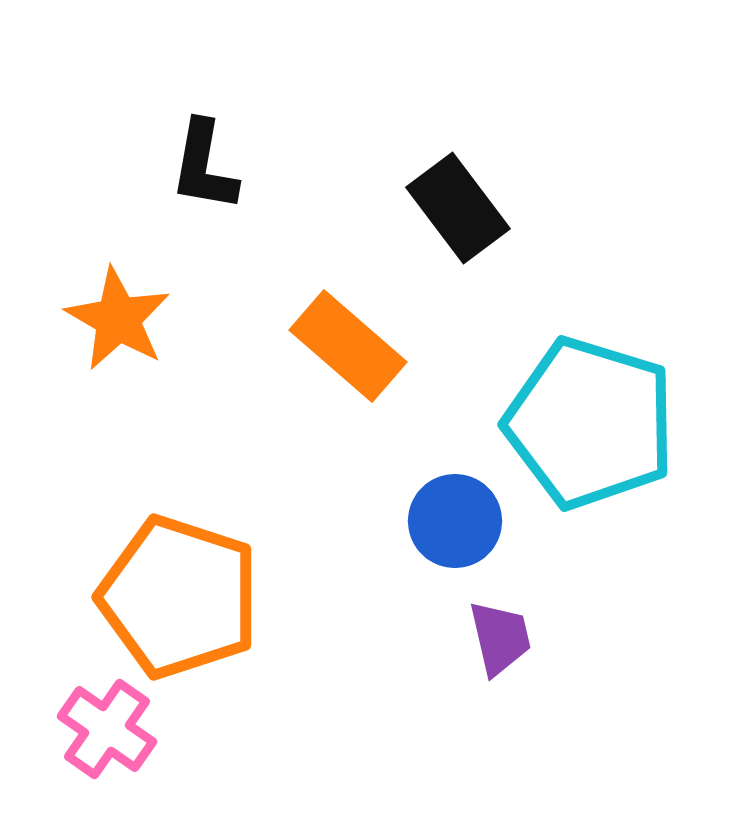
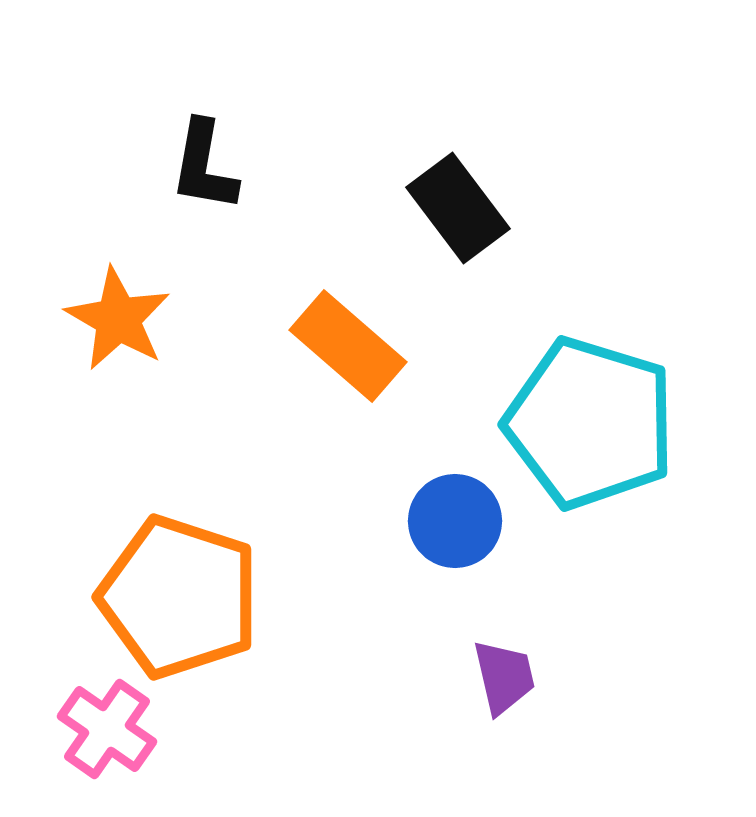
purple trapezoid: moved 4 px right, 39 px down
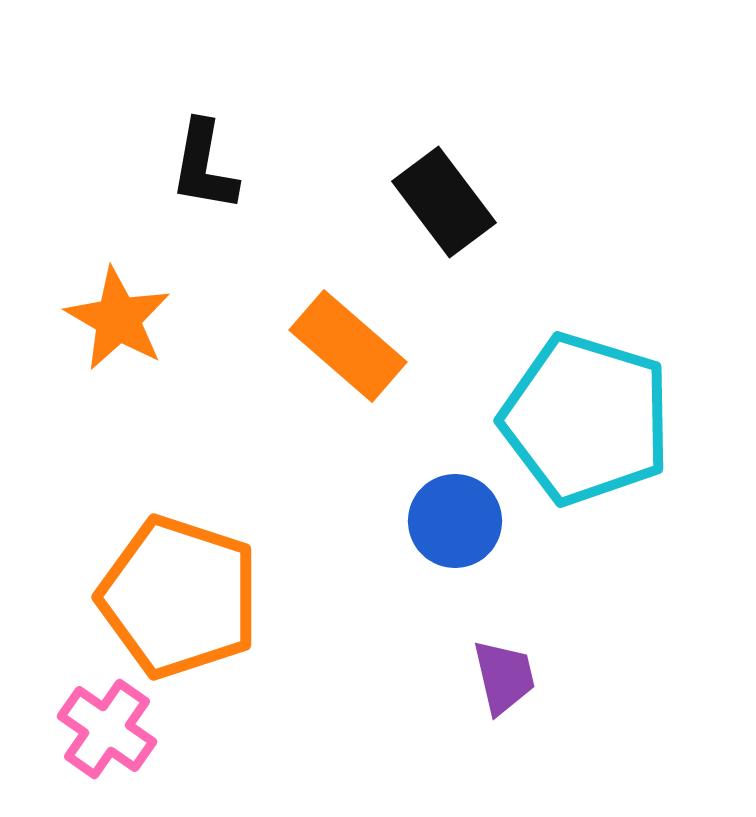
black rectangle: moved 14 px left, 6 px up
cyan pentagon: moved 4 px left, 4 px up
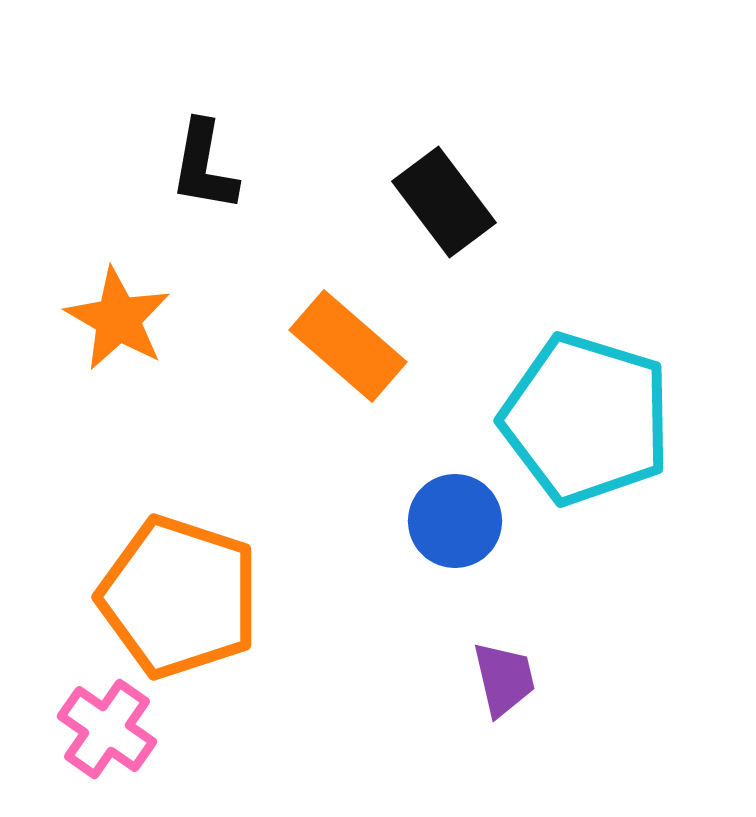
purple trapezoid: moved 2 px down
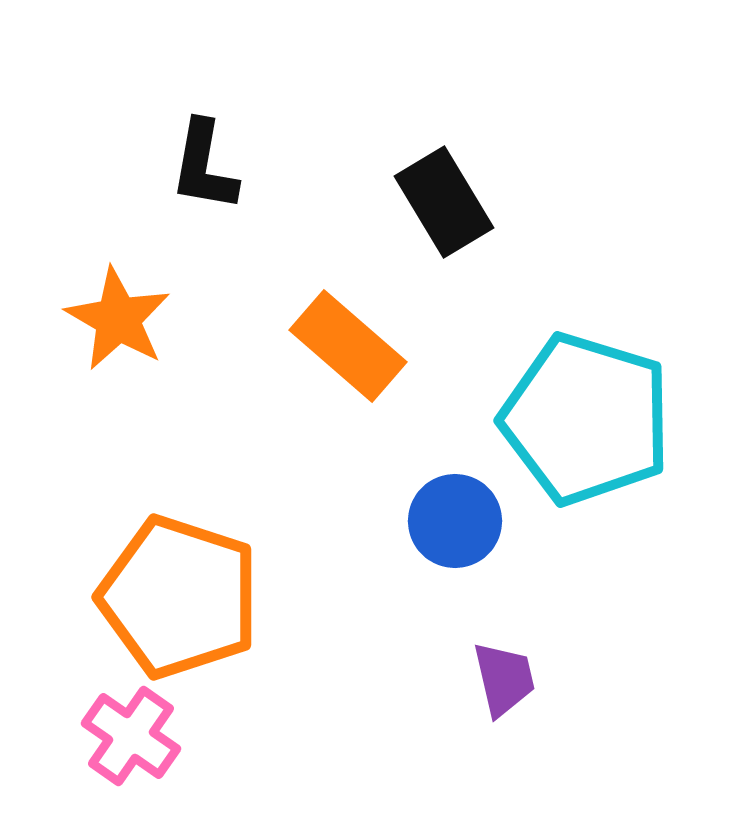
black rectangle: rotated 6 degrees clockwise
pink cross: moved 24 px right, 7 px down
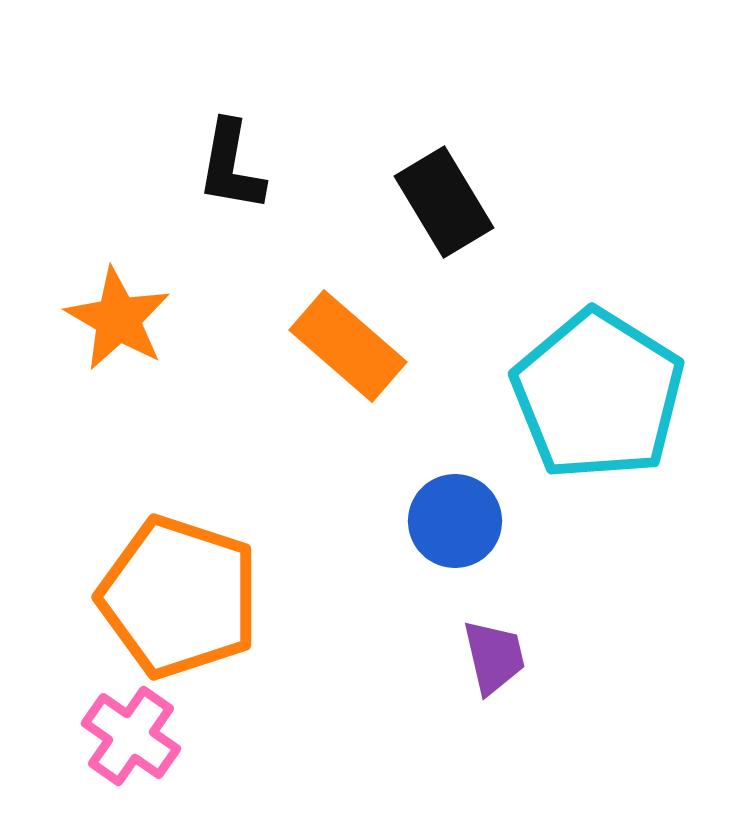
black L-shape: moved 27 px right
cyan pentagon: moved 12 px right, 24 px up; rotated 15 degrees clockwise
purple trapezoid: moved 10 px left, 22 px up
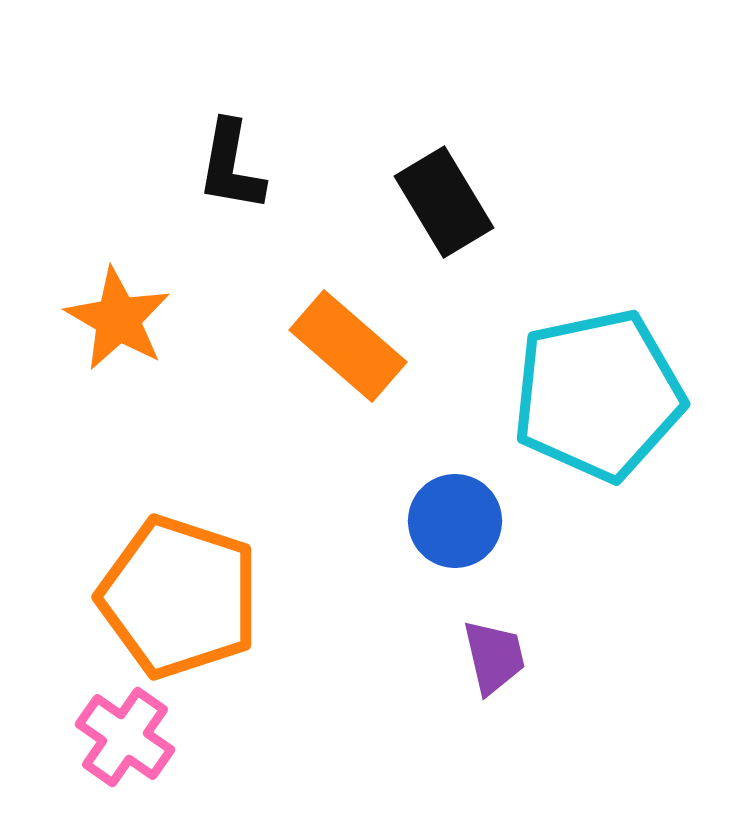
cyan pentagon: rotated 28 degrees clockwise
pink cross: moved 6 px left, 1 px down
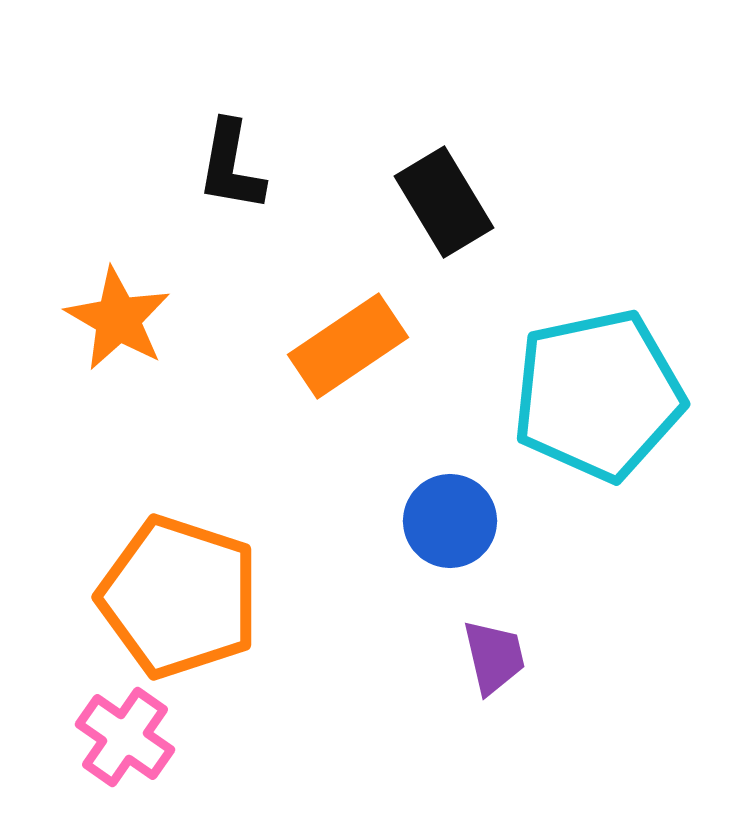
orange rectangle: rotated 75 degrees counterclockwise
blue circle: moved 5 px left
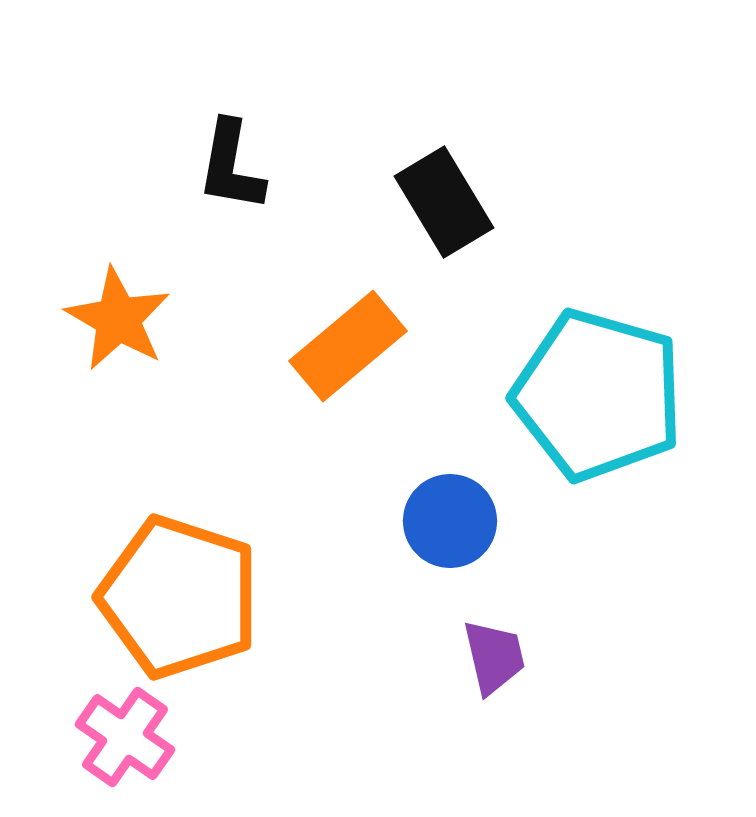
orange rectangle: rotated 6 degrees counterclockwise
cyan pentagon: rotated 28 degrees clockwise
